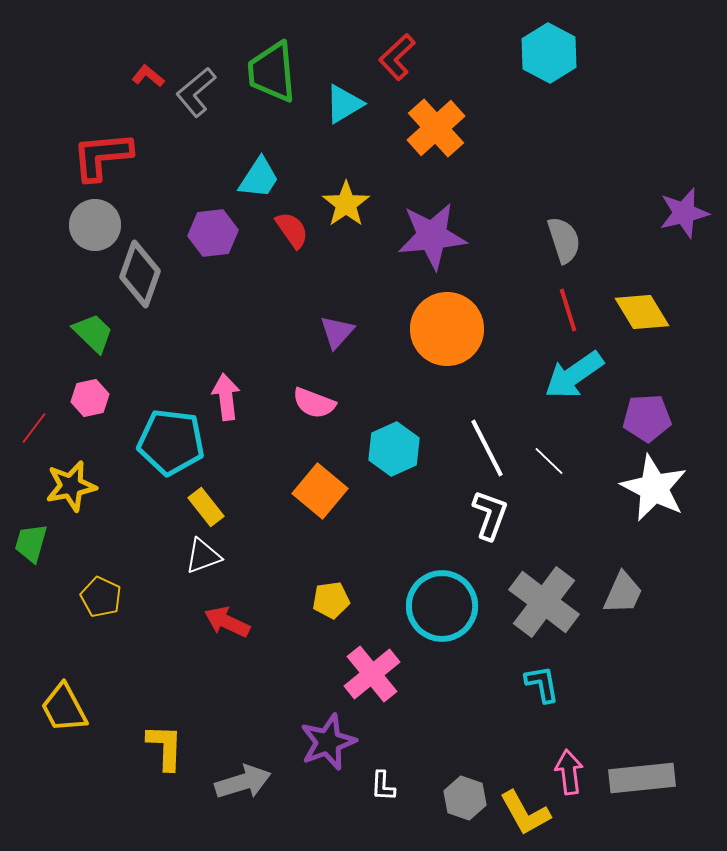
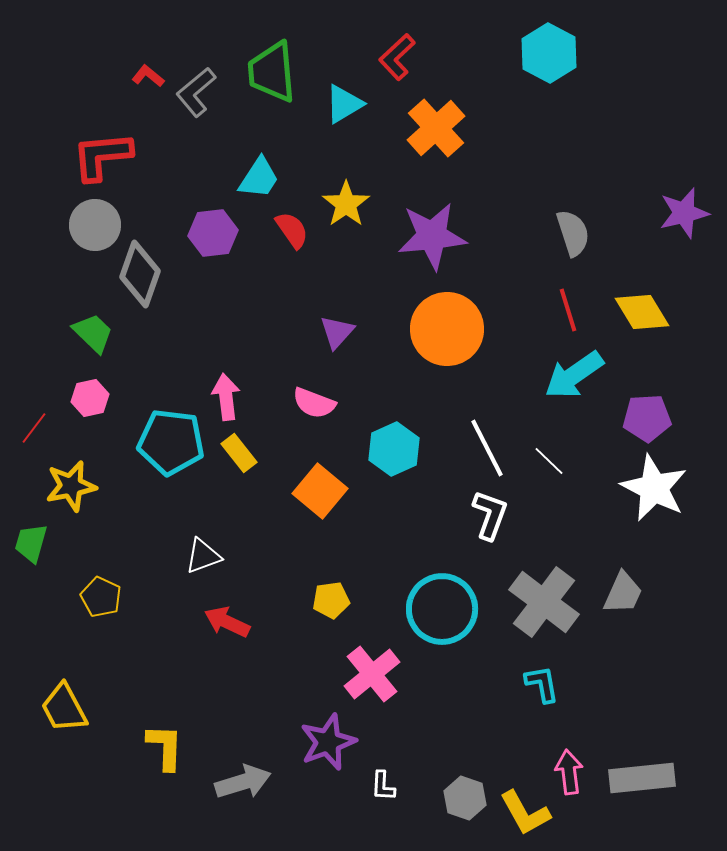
gray semicircle at (564, 240): moved 9 px right, 7 px up
yellow rectangle at (206, 507): moved 33 px right, 54 px up
cyan circle at (442, 606): moved 3 px down
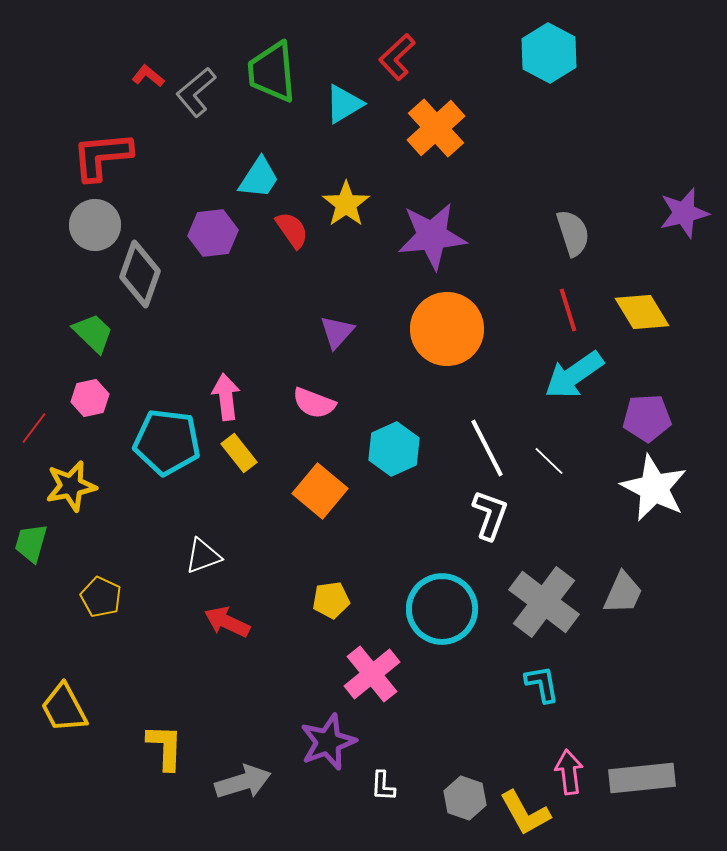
cyan pentagon at (171, 442): moved 4 px left
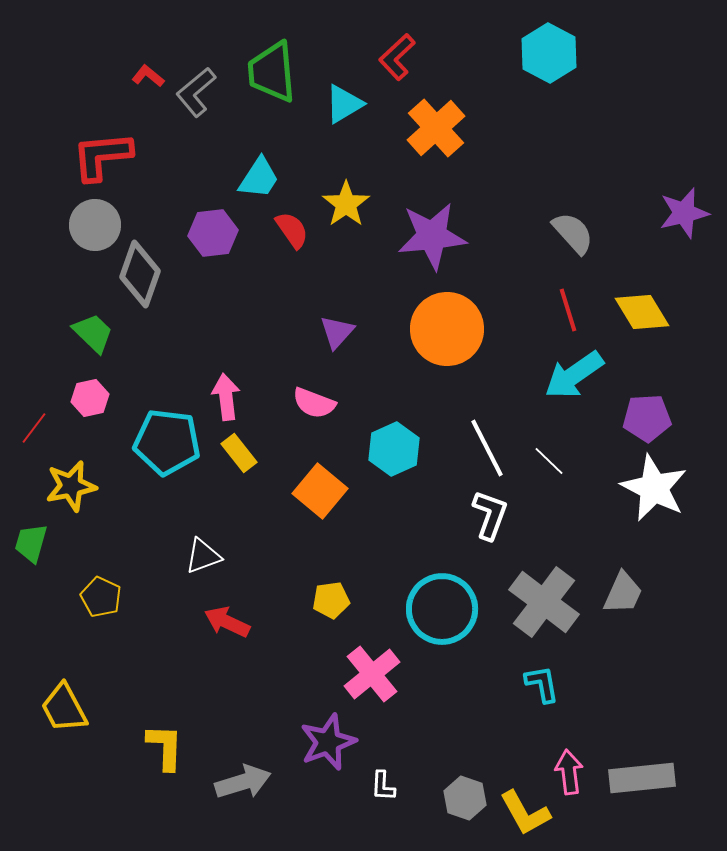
gray semicircle at (573, 233): rotated 24 degrees counterclockwise
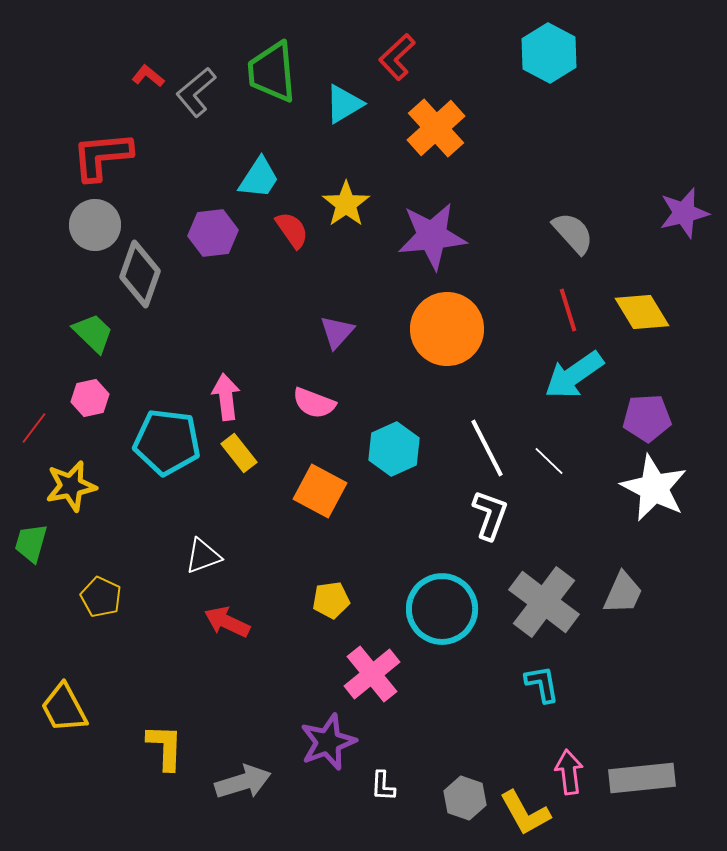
orange square at (320, 491): rotated 12 degrees counterclockwise
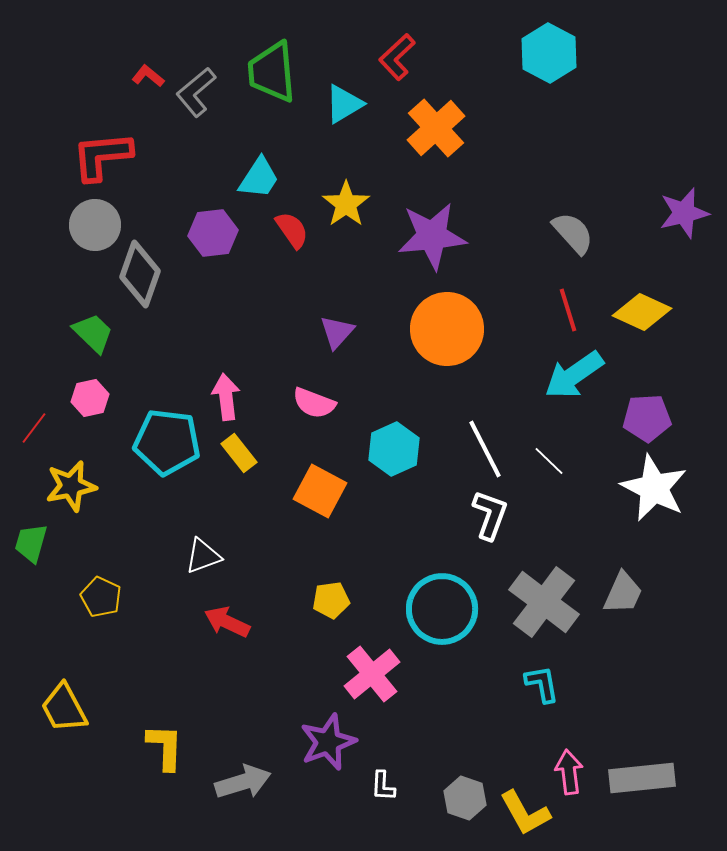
yellow diamond at (642, 312): rotated 34 degrees counterclockwise
white line at (487, 448): moved 2 px left, 1 px down
